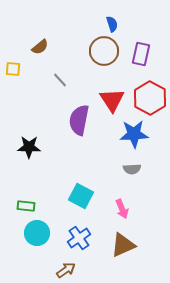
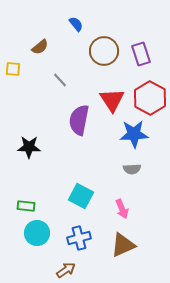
blue semicircle: moved 36 px left; rotated 21 degrees counterclockwise
purple rectangle: rotated 30 degrees counterclockwise
blue cross: rotated 20 degrees clockwise
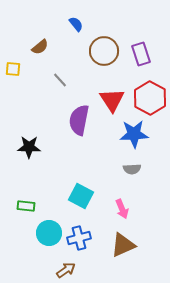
cyan circle: moved 12 px right
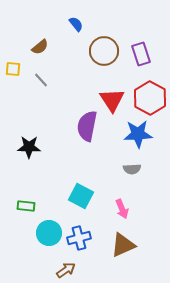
gray line: moved 19 px left
purple semicircle: moved 8 px right, 6 px down
blue star: moved 4 px right
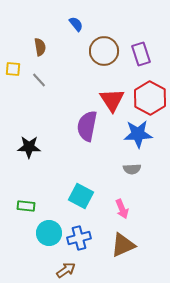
brown semicircle: rotated 60 degrees counterclockwise
gray line: moved 2 px left
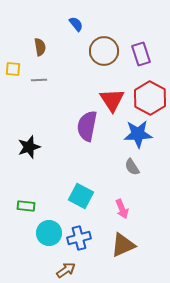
gray line: rotated 49 degrees counterclockwise
black star: rotated 20 degrees counterclockwise
gray semicircle: moved 2 px up; rotated 60 degrees clockwise
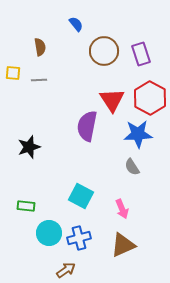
yellow square: moved 4 px down
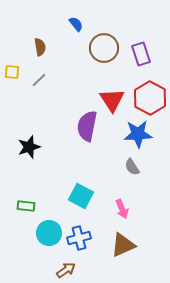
brown circle: moved 3 px up
yellow square: moved 1 px left, 1 px up
gray line: rotated 42 degrees counterclockwise
